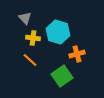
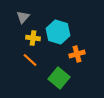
gray triangle: moved 2 px left, 1 px up; rotated 24 degrees clockwise
green square: moved 3 px left, 2 px down; rotated 15 degrees counterclockwise
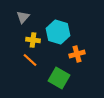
yellow cross: moved 2 px down
green square: rotated 10 degrees counterclockwise
